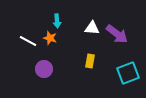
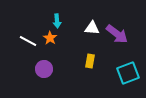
orange star: rotated 16 degrees clockwise
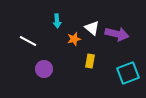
white triangle: rotated 35 degrees clockwise
purple arrow: rotated 25 degrees counterclockwise
orange star: moved 24 px right, 1 px down; rotated 24 degrees clockwise
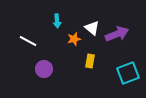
purple arrow: rotated 35 degrees counterclockwise
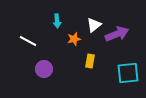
white triangle: moved 2 px right, 3 px up; rotated 42 degrees clockwise
cyan square: rotated 15 degrees clockwise
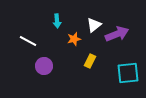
yellow rectangle: rotated 16 degrees clockwise
purple circle: moved 3 px up
